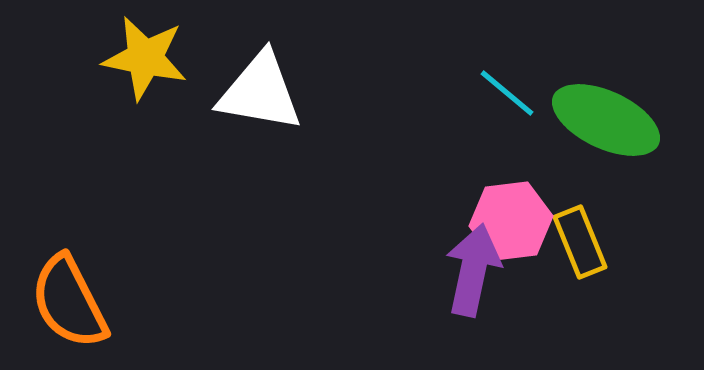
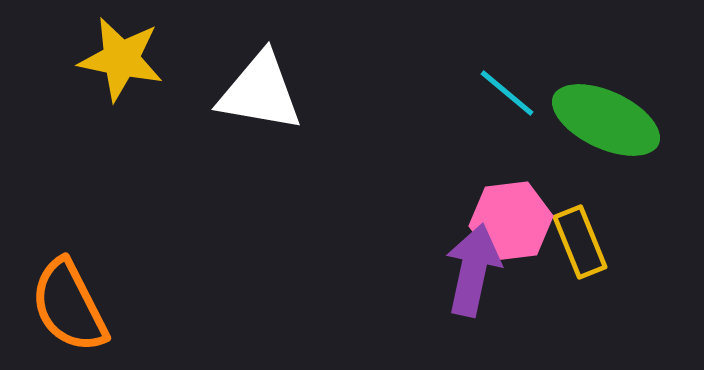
yellow star: moved 24 px left, 1 px down
orange semicircle: moved 4 px down
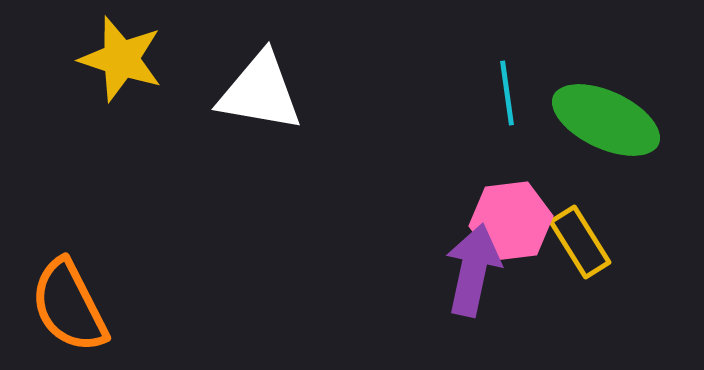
yellow star: rotated 6 degrees clockwise
cyan line: rotated 42 degrees clockwise
yellow rectangle: rotated 10 degrees counterclockwise
